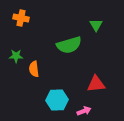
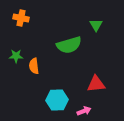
orange semicircle: moved 3 px up
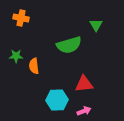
red triangle: moved 12 px left
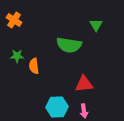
orange cross: moved 7 px left, 2 px down; rotated 21 degrees clockwise
green semicircle: rotated 25 degrees clockwise
green star: moved 1 px right
cyan hexagon: moved 7 px down
pink arrow: rotated 104 degrees clockwise
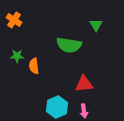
cyan hexagon: rotated 20 degrees counterclockwise
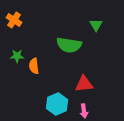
cyan hexagon: moved 3 px up
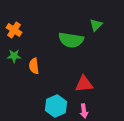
orange cross: moved 10 px down
green triangle: rotated 16 degrees clockwise
green semicircle: moved 2 px right, 5 px up
green star: moved 3 px left
cyan hexagon: moved 1 px left, 2 px down
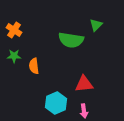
cyan hexagon: moved 3 px up
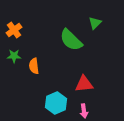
green triangle: moved 1 px left, 2 px up
orange cross: rotated 21 degrees clockwise
green semicircle: rotated 35 degrees clockwise
